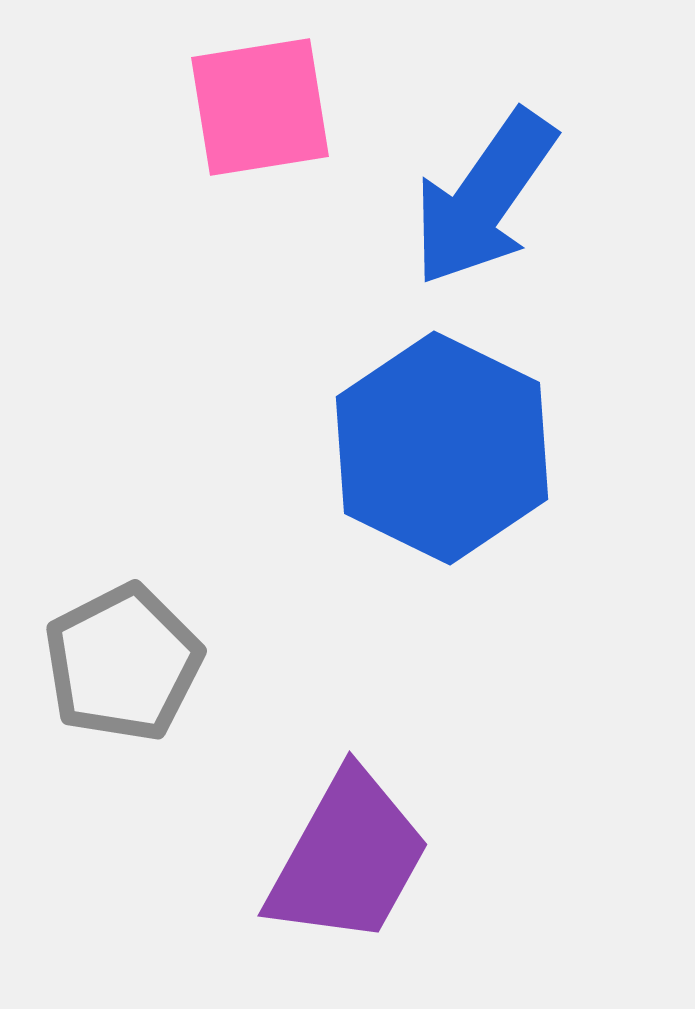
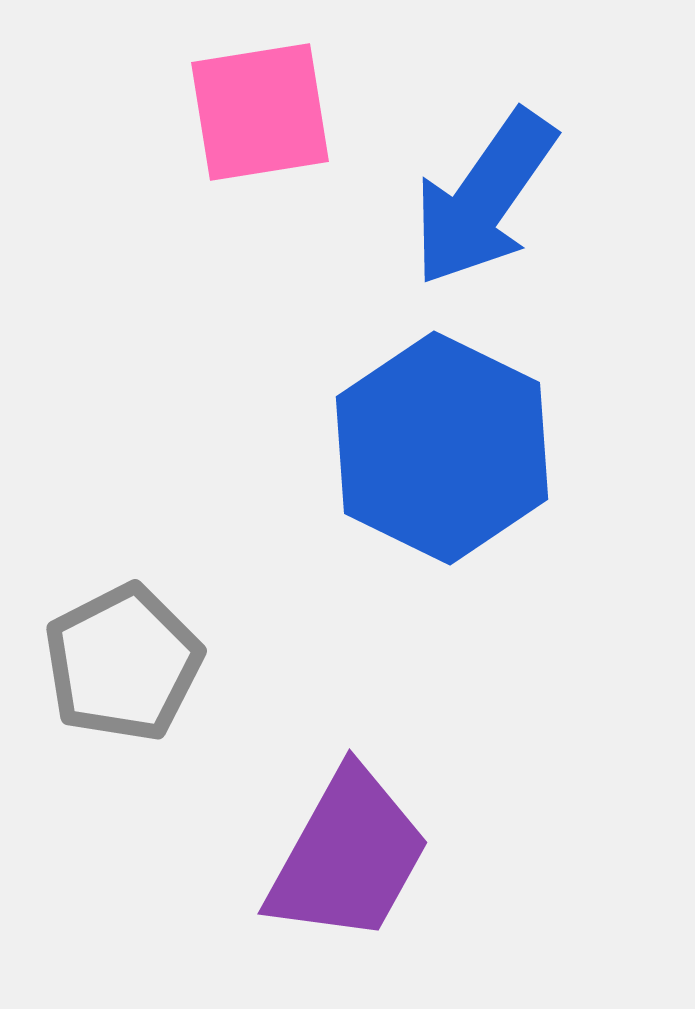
pink square: moved 5 px down
purple trapezoid: moved 2 px up
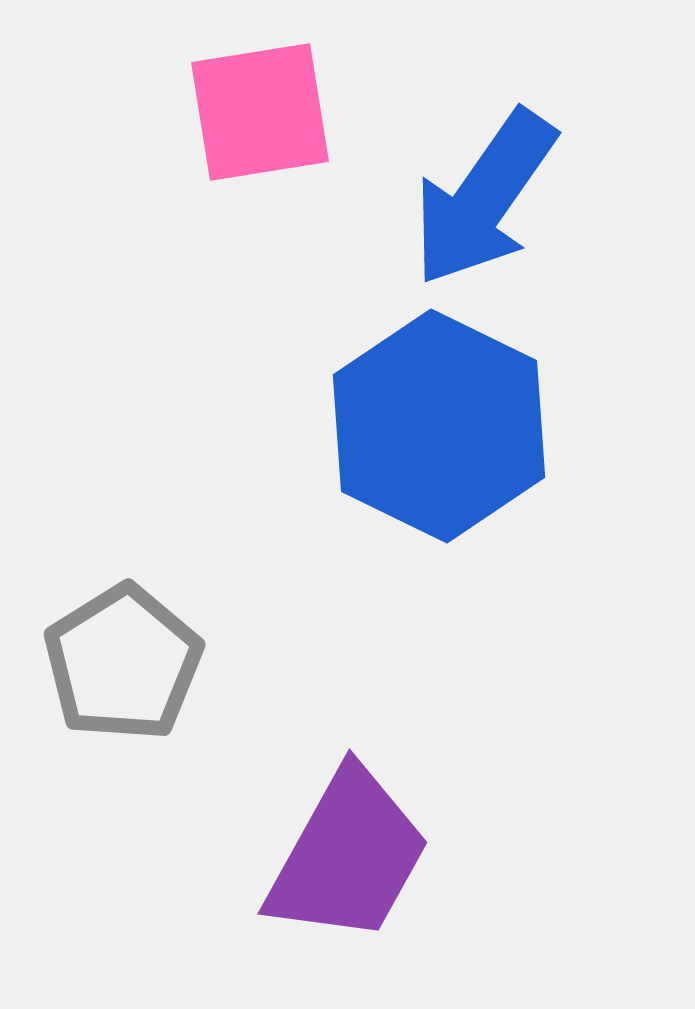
blue hexagon: moved 3 px left, 22 px up
gray pentagon: rotated 5 degrees counterclockwise
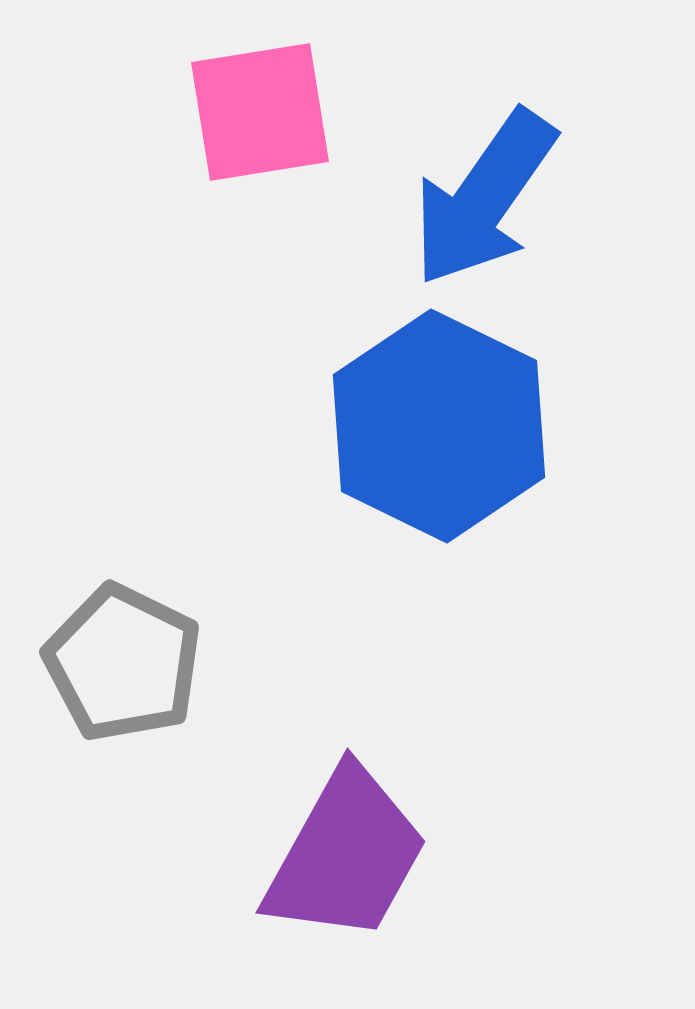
gray pentagon: rotated 14 degrees counterclockwise
purple trapezoid: moved 2 px left, 1 px up
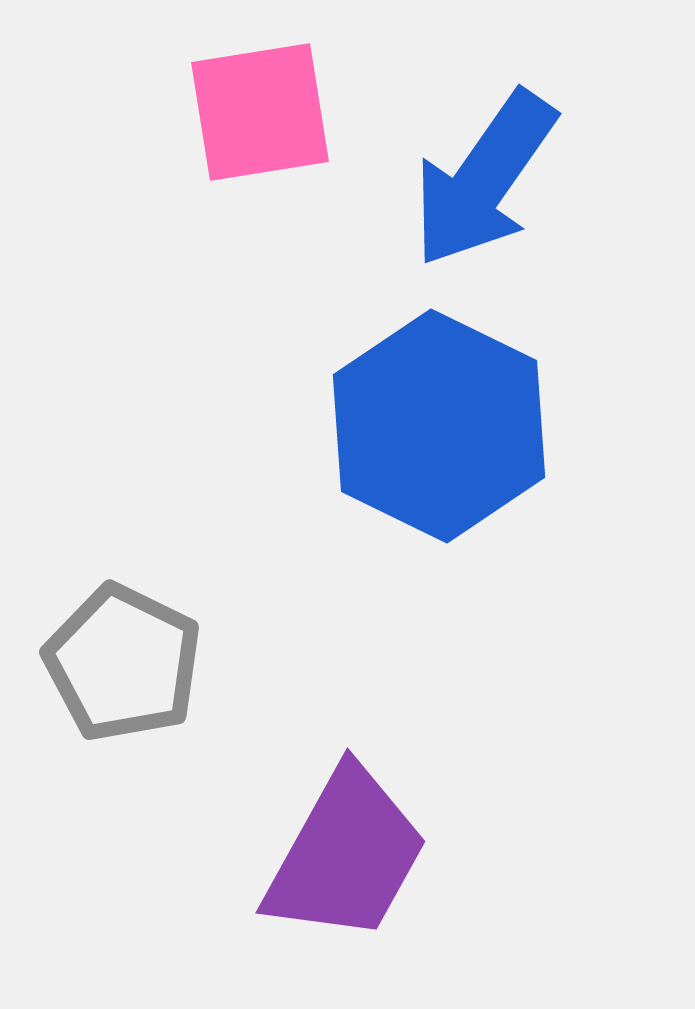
blue arrow: moved 19 px up
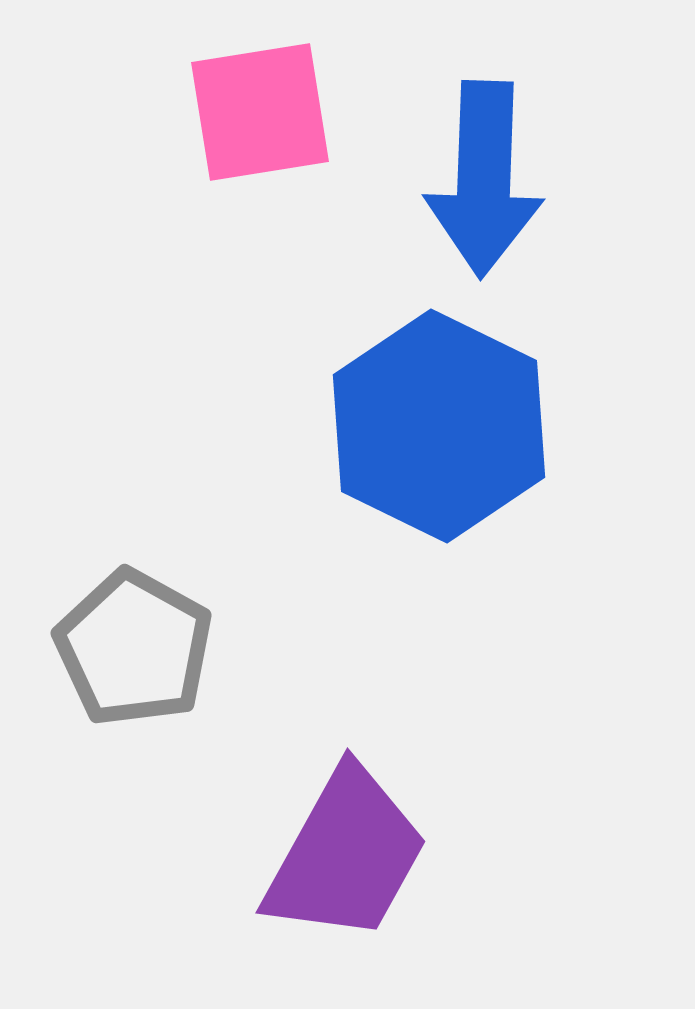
blue arrow: rotated 33 degrees counterclockwise
gray pentagon: moved 11 px right, 15 px up; rotated 3 degrees clockwise
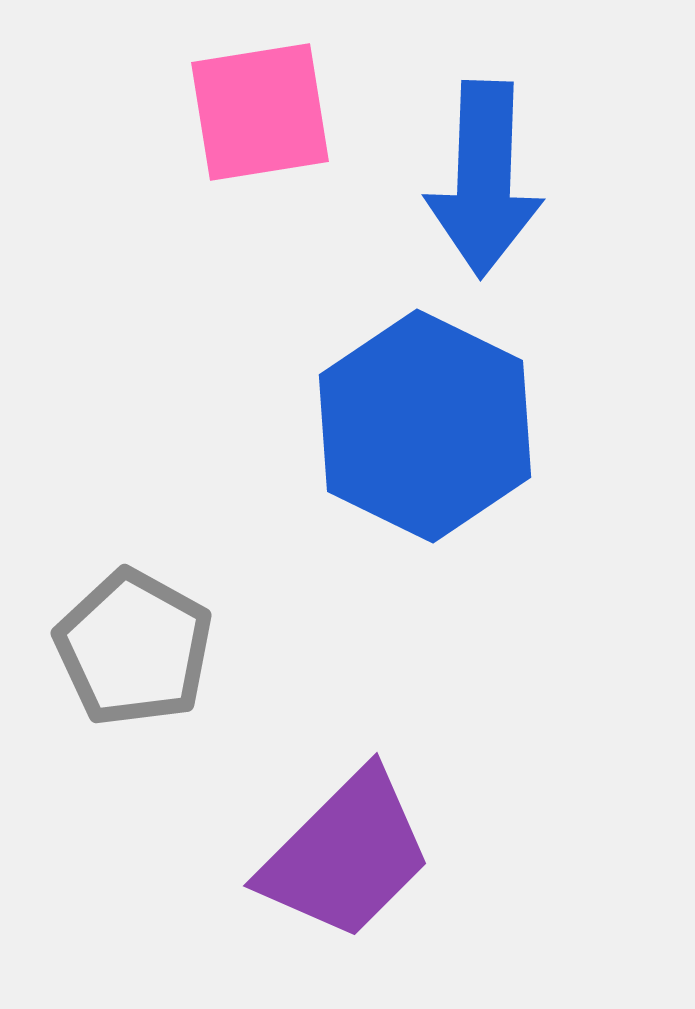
blue hexagon: moved 14 px left
purple trapezoid: rotated 16 degrees clockwise
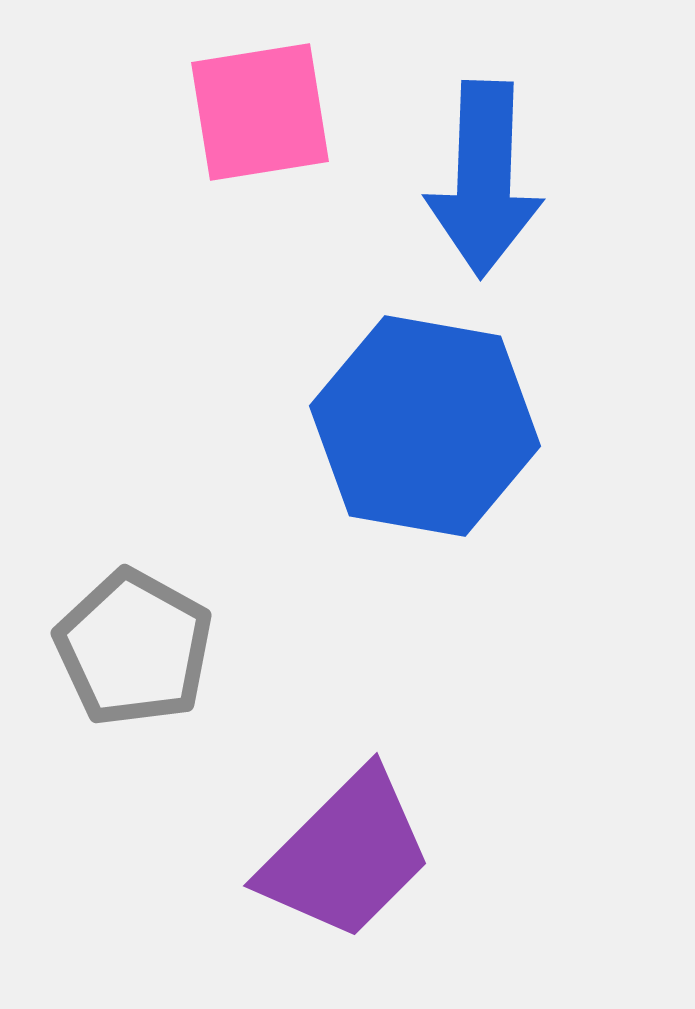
blue hexagon: rotated 16 degrees counterclockwise
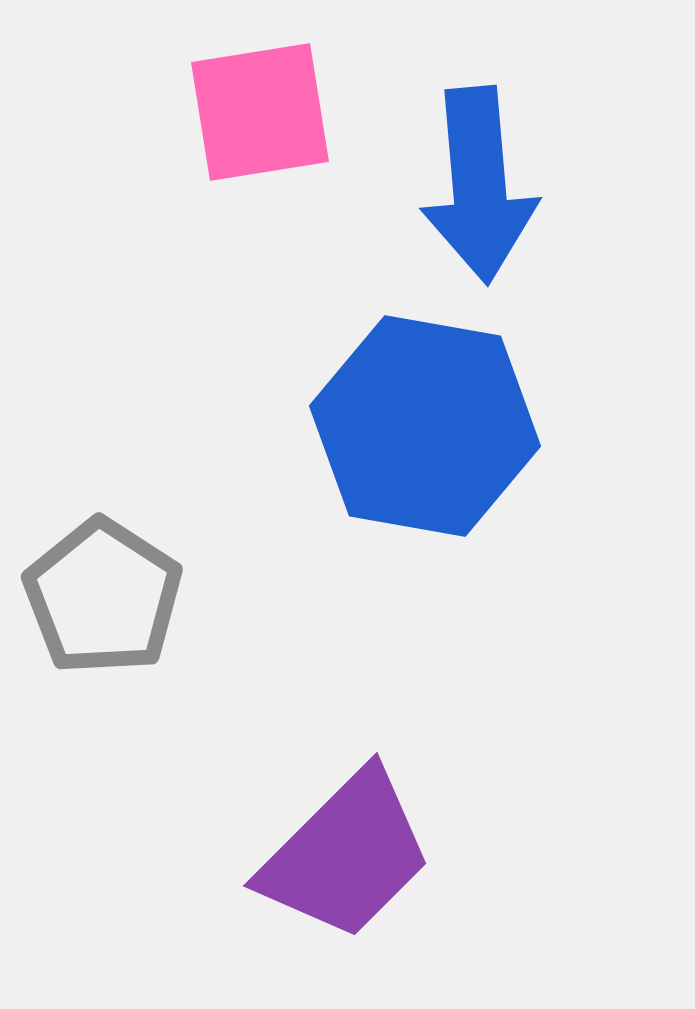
blue arrow: moved 5 px left, 6 px down; rotated 7 degrees counterclockwise
gray pentagon: moved 31 px left, 51 px up; rotated 4 degrees clockwise
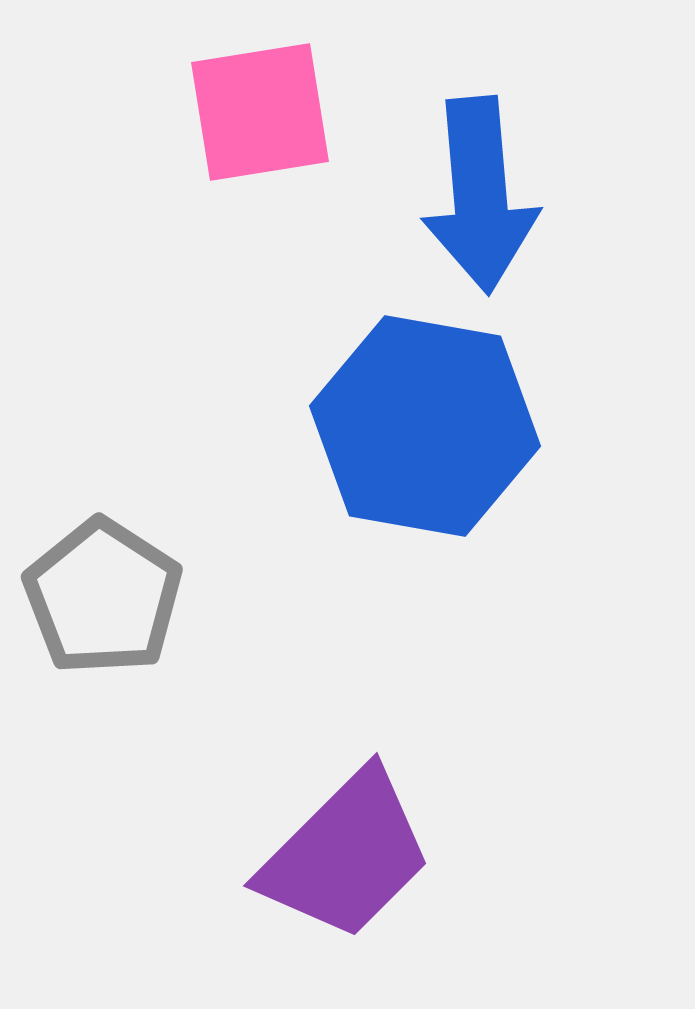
blue arrow: moved 1 px right, 10 px down
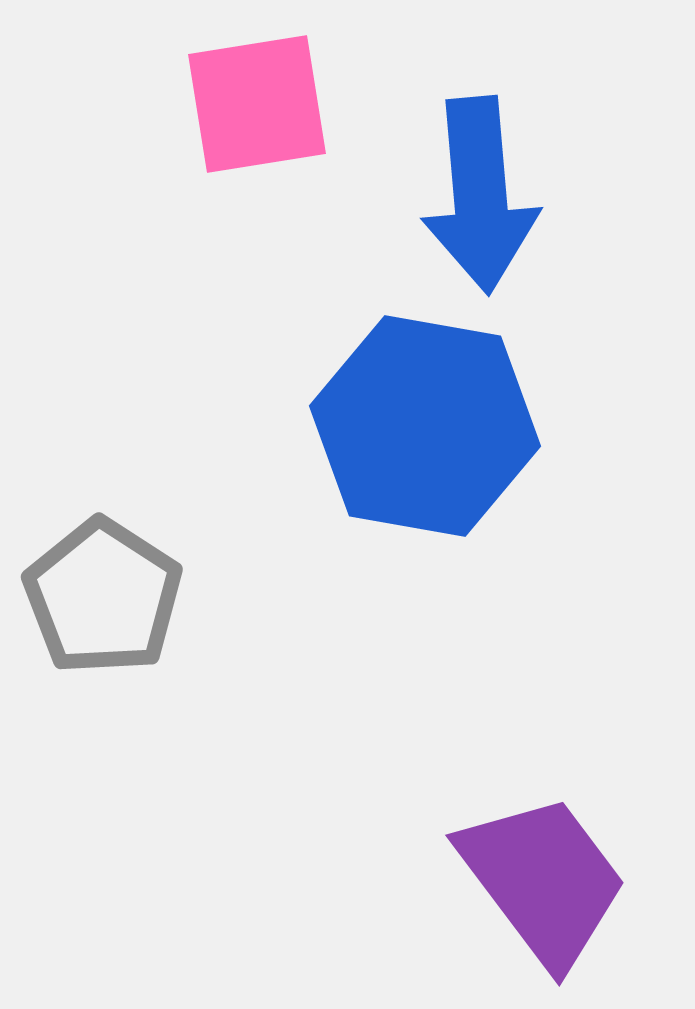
pink square: moved 3 px left, 8 px up
purple trapezoid: moved 197 px right, 25 px down; rotated 82 degrees counterclockwise
